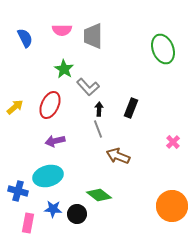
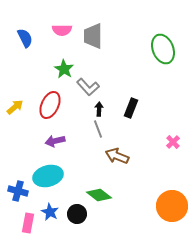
brown arrow: moved 1 px left
blue star: moved 3 px left, 3 px down; rotated 24 degrees clockwise
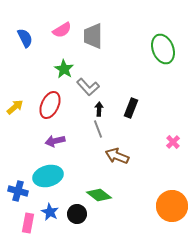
pink semicircle: rotated 30 degrees counterclockwise
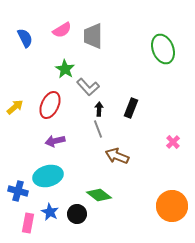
green star: moved 1 px right
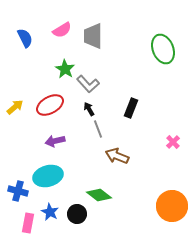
gray L-shape: moved 3 px up
red ellipse: rotated 36 degrees clockwise
black arrow: moved 10 px left; rotated 32 degrees counterclockwise
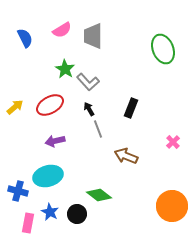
gray L-shape: moved 2 px up
brown arrow: moved 9 px right
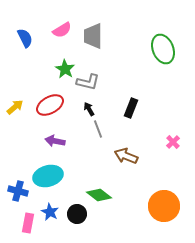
gray L-shape: rotated 35 degrees counterclockwise
purple arrow: rotated 24 degrees clockwise
orange circle: moved 8 px left
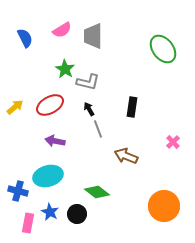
green ellipse: rotated 16 degrees counterclockwise
black rectangle: moved 1 px right, 1 px up; rotated 12 degrees counterclockwise
green diamond: moved 2 px left, 3 px up
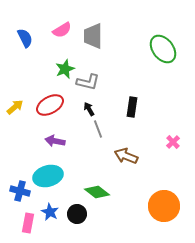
green star: rotated 18 degrees clockwise
blue cross: moved 2 px right
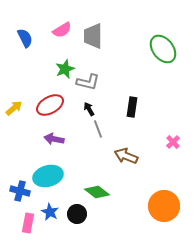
yellow arrow: moved 1 px left, 1 px down
purple arrow: moved 1 px left, 2 px up
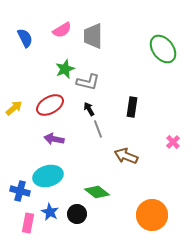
orange circle: moved 12 px left, 9 px down
